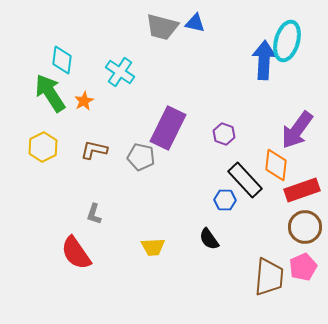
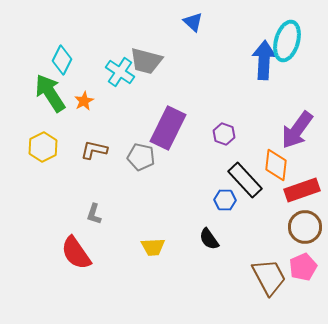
blue triangle: moved 2 px left, 1 px up; rotated 30 degrees clockwise
gray trapezoid: moved 16 px left, 34 px down
cyan diamond: rotated 20 degrees clockwise
brown trapezoid: rotated 33 degrees counterclockwise
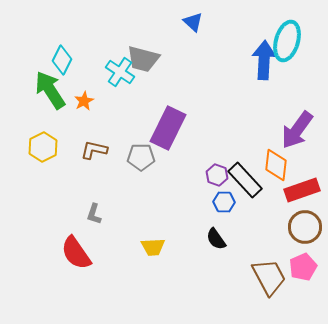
gray trapezoid: moved 3 px left, 2 px up
green arrow: moved 3 px up
purple hexagon: moved 7 px left, 41 px down
gray pentagon: rotated 12 degrees counterclockwise
blue hexagon: moved 1 px left, 2 px down
black semicircle: moved 7 px right
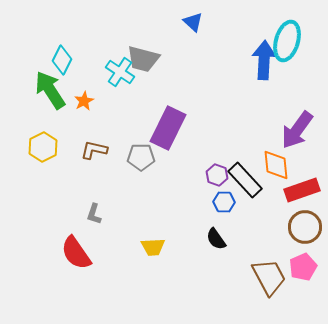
orange diamond: rotated 12 degrees counterclockwise
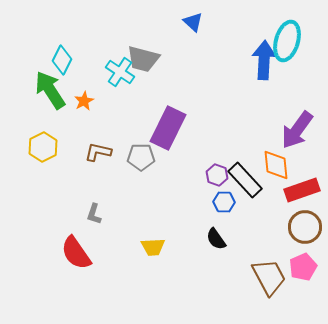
brown L-shape: moved 4 px right, 2 px down
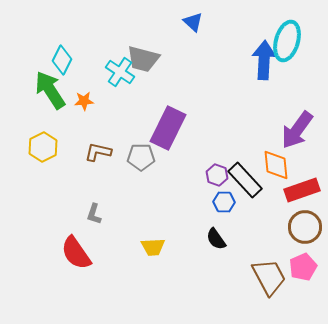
orange star: rotated 24 degrees clockwise
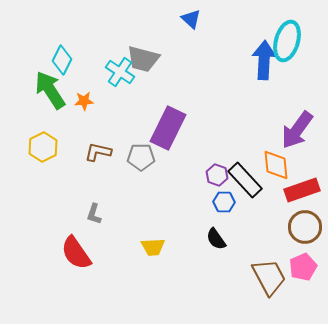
blue triangle: moved 2 px left, 3 px up
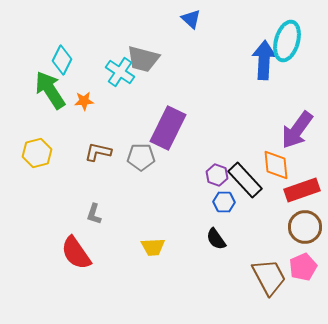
yellow hexagon: moved 6 px left, 6 px down; rotated 12 degrees clockwise
